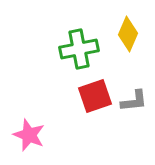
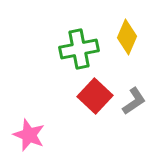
yellow diamond: moved 1 px left, 3 px down
red square: rotated 28 degrees counterclockwise
gray L-shape: rotated 28 degrees counterclockwise
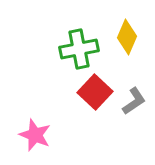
red square: moved 4 px up
pink star: moved 6 px right
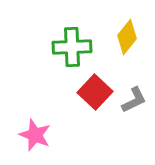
yellow diamond: rotated 16 degrees clockwise
green cross: moved 7 px left, 2 px up; rotated 9 degrees clockwise
gray L-shape: moved 1 px up; rotated 8 degrees clockwise
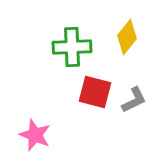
red square: rotated 28 degrees counterclockwise
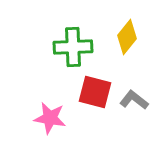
green cross: moved 1 px right
gray L-shape: rotated 116 degrees counterclockwise
pink star: moved 15 px right, 17 px up; rotated 12 degrees counterclockwise
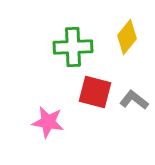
pink star: moved 2 px left, 4 px down
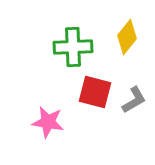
gray L-shape: rotated 112 degrees clockwise
